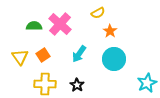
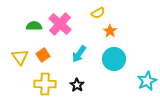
cyan star: moved 2 px up
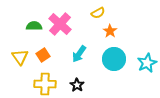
cyan star: moved 18 px up
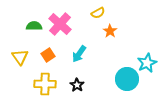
orange square: moved 5 px right
cyan circle: moved 13 px right, 20 px down
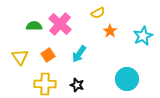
cyan star: moved 4 px left, 27 px up
black star: rotated 16 degrees counterclockwise
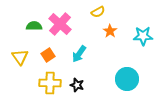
yellow semicircle: moved 1 px up
cyan star: rotated 24 degrees clockwise
yellow cross: moved 5 px right, 1 px up
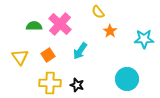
yellow semicircle: rotated 80 degrees clockwise
cyan star: moved 1 px right, 3 px down
cyan arrow: moved 1 px right, 3 px up
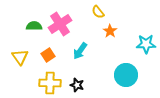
pink cross: rotated 15 degrees clockwise
cyan star: moved 2 px right, 5 px down
cyan circle: moved 1 px left, 4 px up
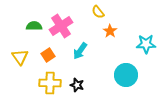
pink cross: moved 1 px right, 2 px down
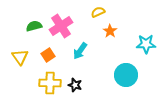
yellow semicircle: rotated 104 degrees clockwise
green semicircle: rotated 14 degrees counterclockwise
black star: moved 2 px left
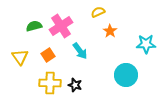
cyan arrow: rotated 72 degrees counterclockwise
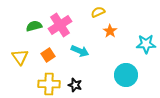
pink cross: moved 1 px left, 1 px up
cyan arrow: rotated 30 degrees counterclockwise
yellow cross: moved 1 px left, 1 px down
